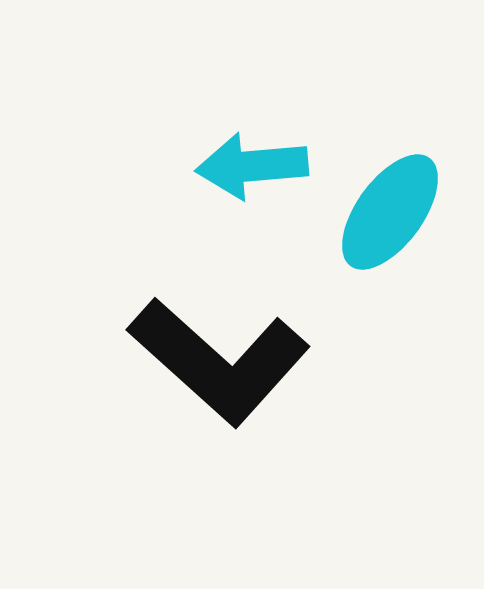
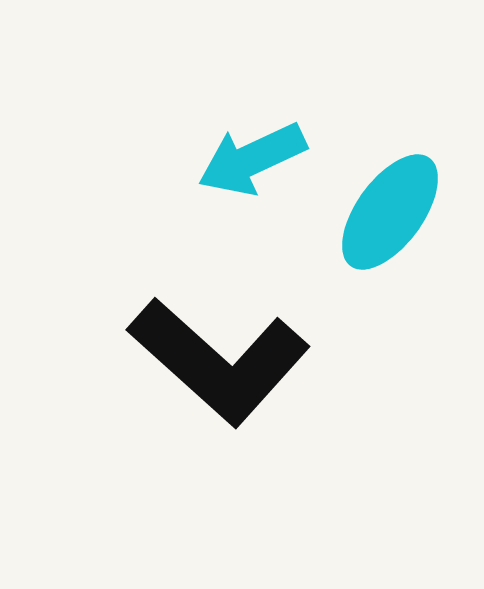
cyan arrow: moved 7 px up; rotated 20 degrees counterclockwise
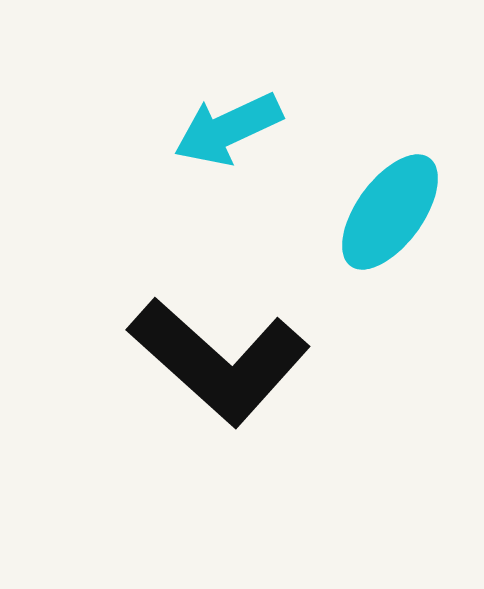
cyan arrow: moved 24 px left, 30 px up
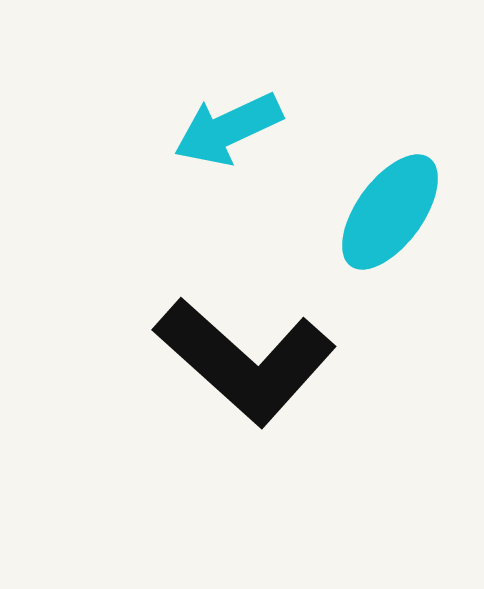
black L-shape: moved 26 px right
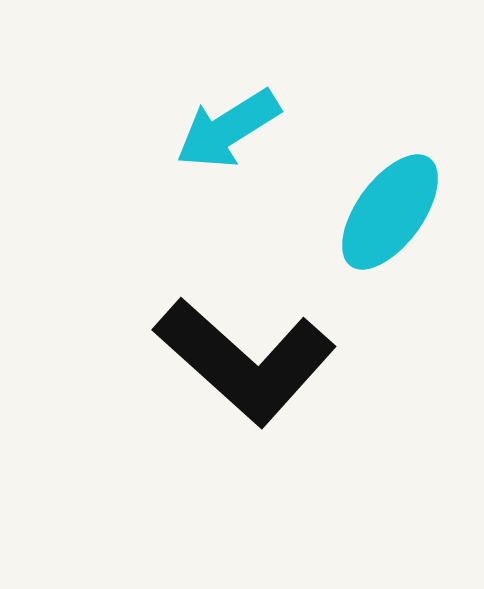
cyan arrow: rotated 7 degrees counterclockwise
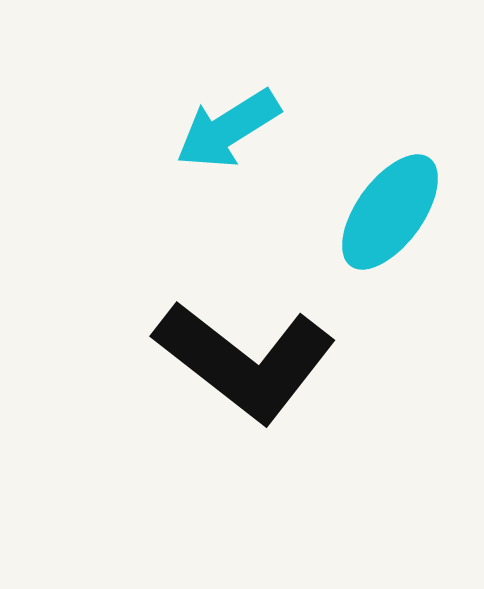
black L-shape: rotated 4 degrees counterclockwise
